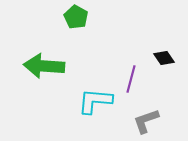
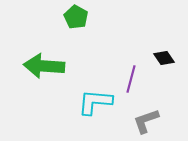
cyan L-shape: moved 1 px down
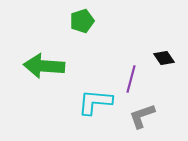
green pentagon: moved 6 px right, 4 px down; rotated 25 degrees clockwise
gray L-shape: moved 4 px left, 5 px up
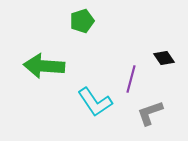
cyan L-shape: rotated 129 degrees counterclockwise
gray L-shape: moved 8 px right, 3 px up
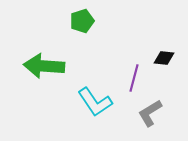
black diamond: rotated 50 degrees counterclockwise
purple line: moved 3 px right, 1 px up
gray L-shape: rotated 12 degrees counterclockwise
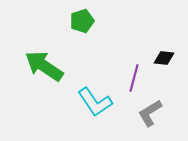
green arrow: rotated 30 degrees clockwise
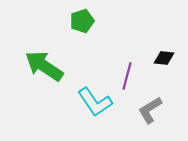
purple line: moved 7 px left, 2 px up
gray L-shape: moved 3 px up
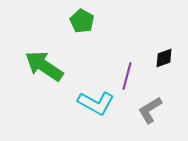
green pentagon: rotated 25 degrees counterclockwise
black diamond: rotated 25 degrees counterclockwise
cyan L-shape: moved 1 px right, 1 px down; rotated 27 degrees counterclockwise
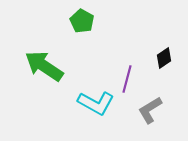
black diamond: rotated 15 degrees counterclockwise
purple line: moved 3 px down
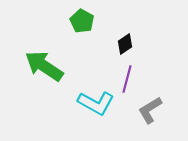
black diamond: moved 39 px left, 14 px up
